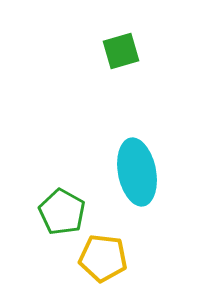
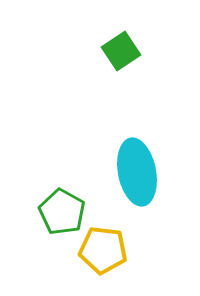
green square: rotated 18 degrees counterclockwise
yellow pentagon: moved 8 px up
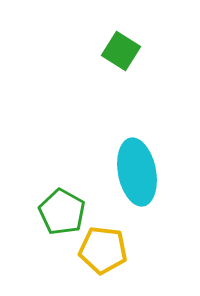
green square: rotated 24 degrees counterclockwise
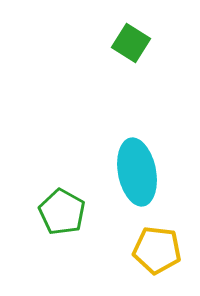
green square: moved 10 px right, 8 px up
yellow pentagon: moved 54 px right
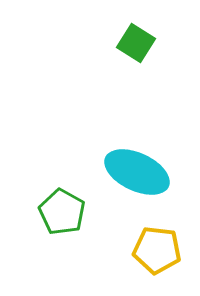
green square: moved 5 px right
cyan ellipse: rotated 54 degrees counterclockwise
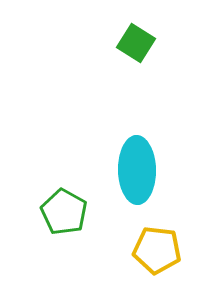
cyan ellipse: moved 2 px up; rotated 64 degrees clockwise
green pentagon: moved 2 px right
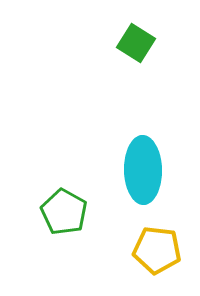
cyan ellipse: moved 6 px right
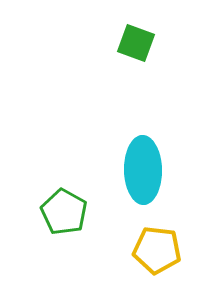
green square: rotated 12 degrees counterclockwise
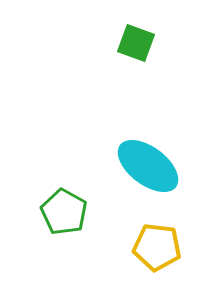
cyan ellipse: moved 5 px right, 4 px up; rotated 52 degrees counterclockwise
yellow pentagon: moved 3 px up
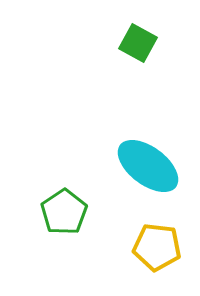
green square: moved 2 px right; rotated 9 degrees clockwise
green pentagon: rotated 9 degrees clockwise
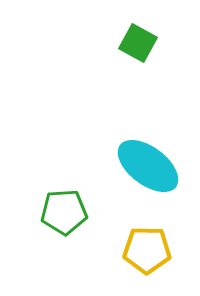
green pentagon: rotated 30 degrees clockwise
yellow pentagon: moved 10 px left, 3 px down; rotated 6 degrees counterclockwise
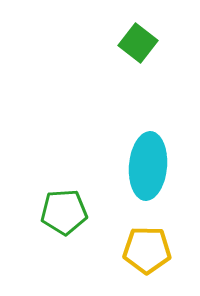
green square: rotated 9 degrees clockwise
cyan ellipse: rotated 58 degrees clockwise
